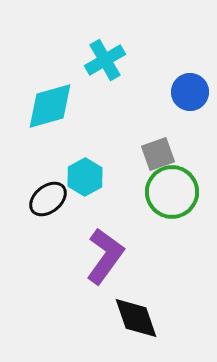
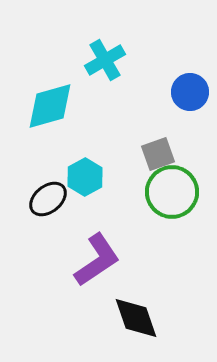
purple L-shape: moved 8 px left, 4 px down; rotated 20 degrees clockwise
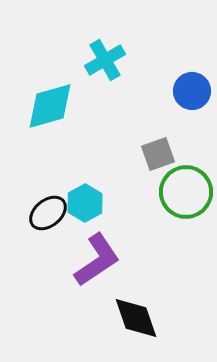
blue circle: moved 2 px right, 1 px up
cyan hexagon: moved 26 px down
green circle: moved 14 px right
black ellipse: moved 14 px down
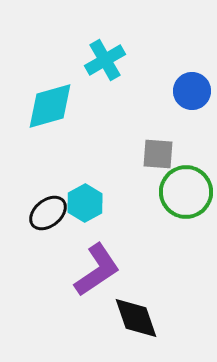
gray square: rotated 24 degrees clockwise
purple L-shape: moved 10 px down
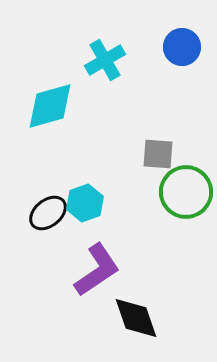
blue circle: moved 10 px left, 44 px up
cyan hexagon: rotated 9 degrees clockwise
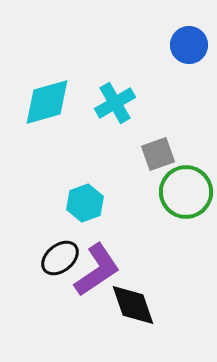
blue circle: moved 7 px right, 2 px up
cyan cross: moved 10 px right, 43 px down
cyan diamond: moved 3 px left, 4 px up
gray square: rotated 24 degrees counterclockwise
black ellipse: moved 12 px right, 45 px down
black diamond: moved 3 px left, 13 px up
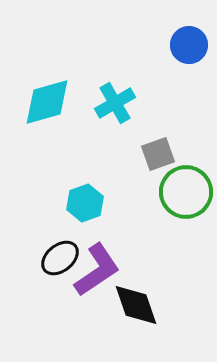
black diamond: moved 3 px right
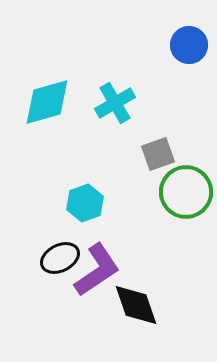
black ellipse: rotated 12 degrees clockwise
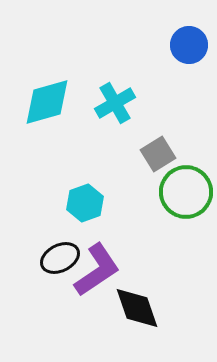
gray square: rotated 12 degrees counterclockwise
black diamond: moved 1 px right, 3 px down
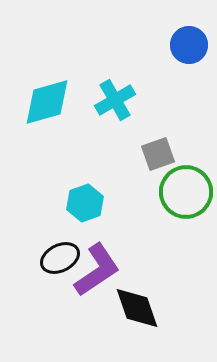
cyan cross: moved 3 px up
gray square: rotated 12 degrees clockwise
